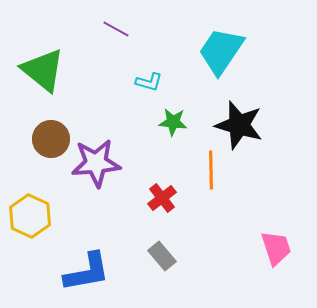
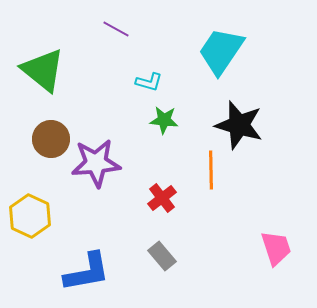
green star: moved 9 px left, 2 px up
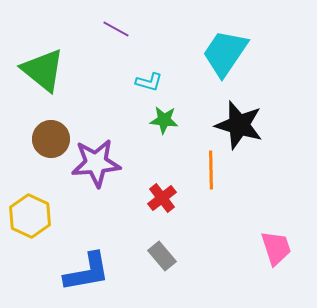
cyan trapezoid: moved 4 px right, 2 px down
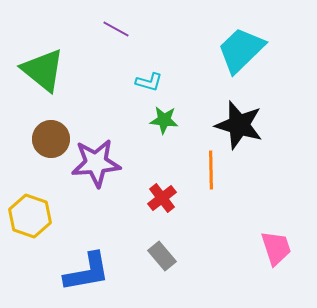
cyan trapezoid: moved 16 px right, 3 px up; rotated 12 degrees clockwise
yellow hexagon: rotated 6 degrees counterclockwise
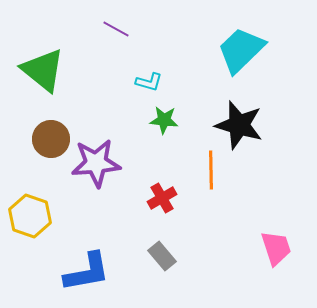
red cross: rotated 8 degrees clockwise
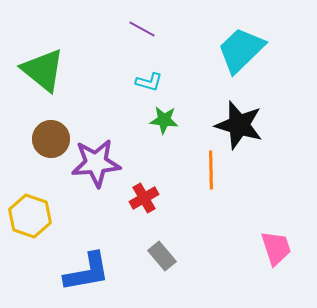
purple line: moved 26 px right
red cross: moved 18 px left
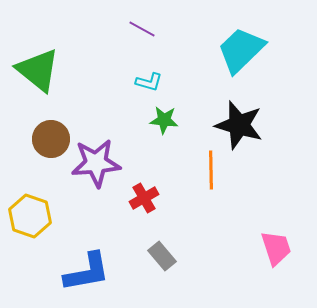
green triangle: moved 5 px left
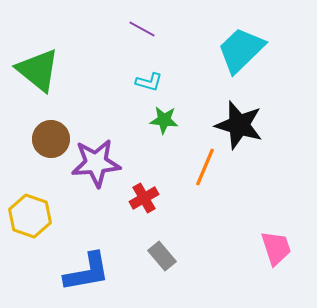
orange line: moved 6 px left, 3 px up; rotated 24 degrees clockwise
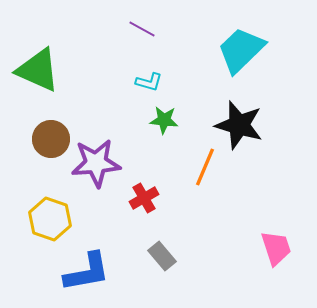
green triangle: rotated 15 degrees counterclockwise
yellow hexagon: moved 20 px right, 3 px down
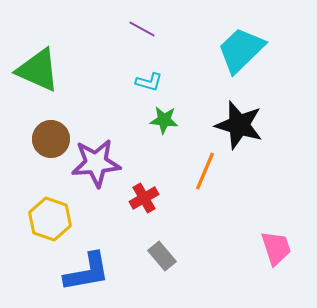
orange line: moved 4 px down
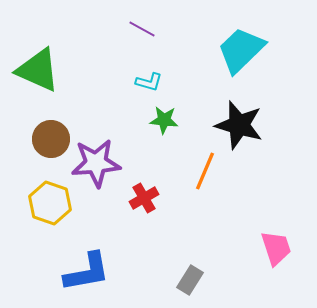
yellow hexagon: moved 16 px up
gray rectangle: moved 28 px right, 24 px down; rotated 72 degrees clockwise
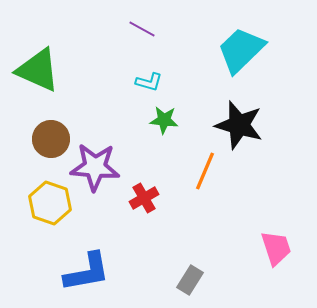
purple star: moved 1 px left, 4 px down; rotated 9 degrees clockwise
